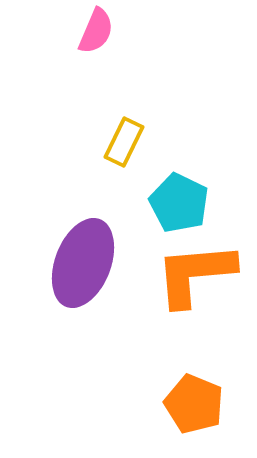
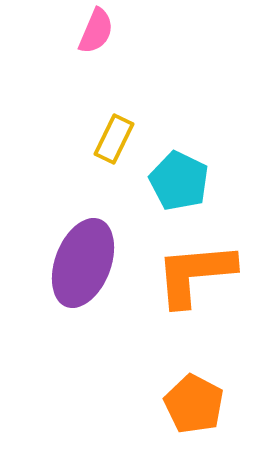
yellow rectangle: moved 10 px left, 3 px up
cyan pentagon: moved 22 px up
orange pentagon: rotated 6 degrees clockwise
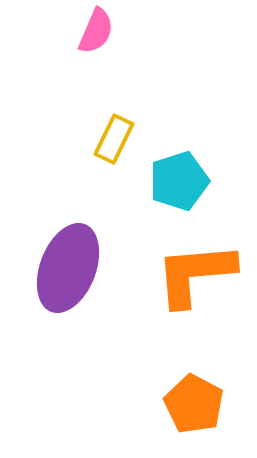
cyan pentagon: rotated 28 degrees clockwise
purple ellipse: moved 15 px left, 5 px down
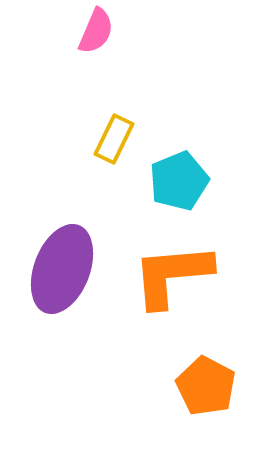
cyan pentagon: rotated 4 degrees counterclockwise
purple ellipse: moved 6 px left, 1 px down
orange L-shape: moved 23 px left, 1 px down
orange pentagon: moved 12 px right, 18 px up
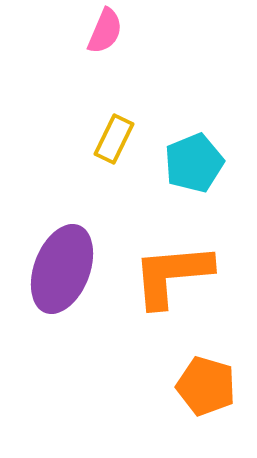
pink semicircle: moved 9 px right
cyan pentagon: moved 15 px right, 18 px up
orange pentagon: rotated 12 degrees counterclockwise
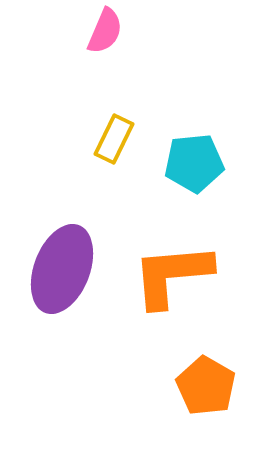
cyan pentagon: rotated 16 degrees clockwise
orange pentagon: rotated 14 degrees clockwise
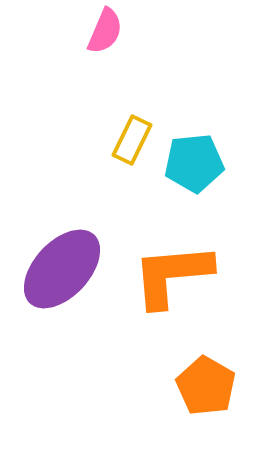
yellow rectangle: moved 18 px right, 1 px down
purple ellipse: rotated 22 degrees clockwise
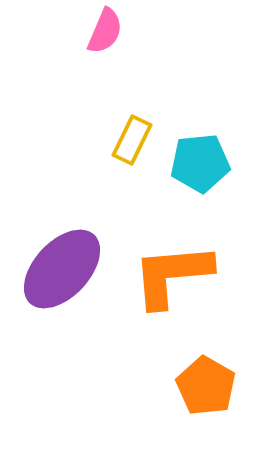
cyan pentagon: moved 6 px right
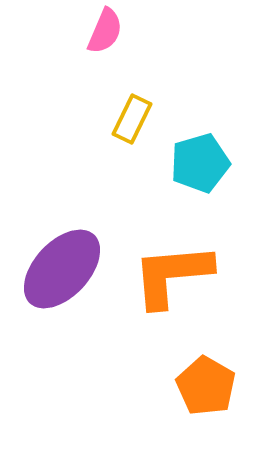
yellow rectangle: moved 21 px up
cyan pentagon: rotated 10 degrees counterclockwise
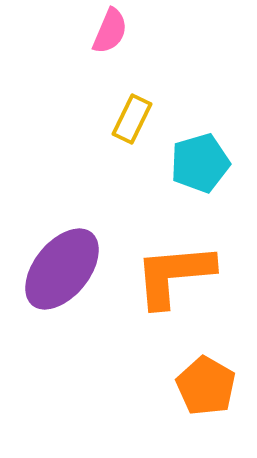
pink semicircle: moved 5 px right
purple ellipse: rotated 4 degrees counterclockwise
orange L-shape: moved 2 px right
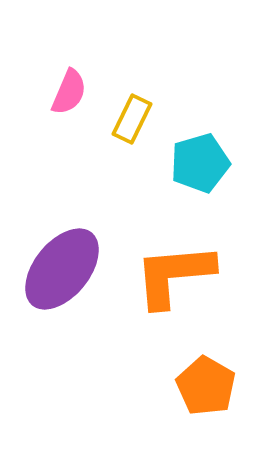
pink semicircle: moved 41 px left, 61 px down
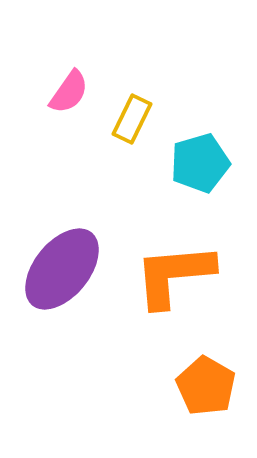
pink semicircle: rotated 12 degrees clockwise
